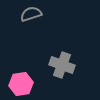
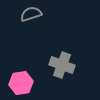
pink hexagon: moved 1 px up
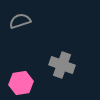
gray semicircle: moved 11 px left, 7 px down
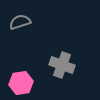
gray semicircle: moved 1 px down
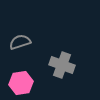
gray semicircle: moved 20 px down
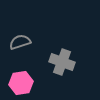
gray cross: moved 3 px up
